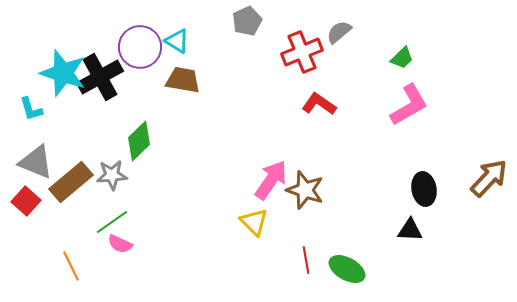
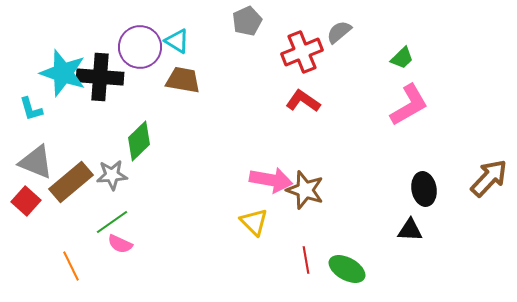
black cross: rotated 33 degrees clockwise
red L-shape: moved 16 px left, 3 px up
pink arrow: rotated 66 degrees clockwise
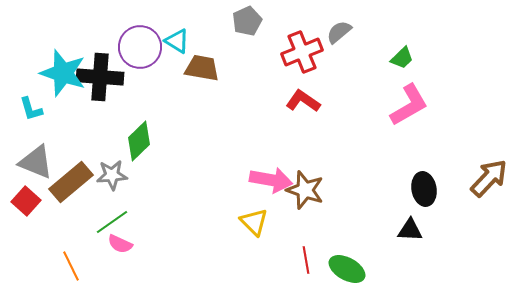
brown trapezoid: moved 19 px right, 12 px up
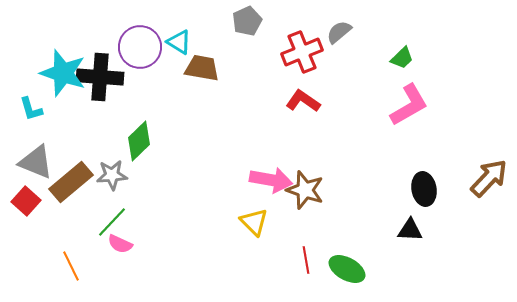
cyan triangle: moved 2 px right, 1 px down
green line: rotated 12 degrees counterclockwise
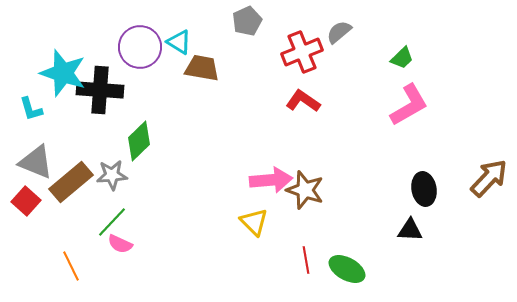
black cross: moved 13 px down
pink arrow: rotated 15 degrees counterclockwise
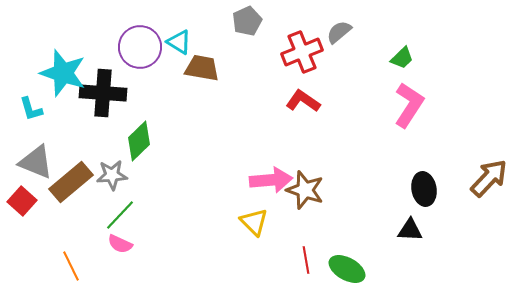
black cross: moved 3 px right, 3 px down
pink L-shape: rotated 27 degrees counterclockwise
red square: moved 4 px left
green line: moved 8 px right, 7 px up
